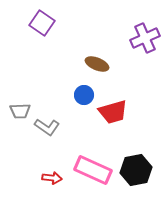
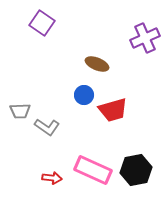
red trapezoid: moved 2 px up
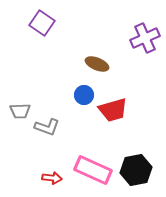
gray L-shape: rotated 15 degrees counterclockwise
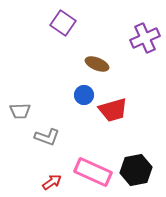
purple square: moved 21 px right
gray L-shape: moved 10 px down
pink rectangle: moved 2 px down
red arrow: moved 4 px down; rotated 42 degrees counterclockwise
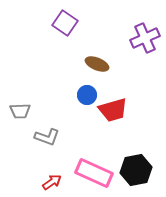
purple square: moved 2 px right
blue circle: moved 3 px right
pink rectangle: moved 1 px right, 1 px down
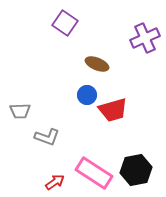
pink rectangle: rotated 9 degrees clockwise
red arrow: moved 3 px right
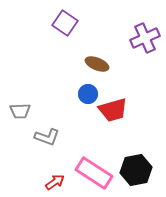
blue circle: moved 1 px right, 1 px up
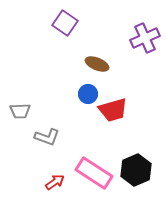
black hexagon: rotated 12 degrees counterclockwise
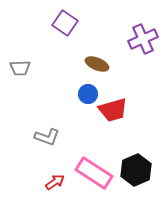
purple cross: moved 2 px left, 1 px down
gray trapezoid: moved 43 px up
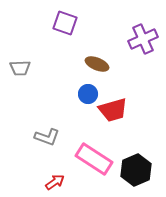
purple square: rotated 15 degrees counterclockwise
pink rectangle: moved 14 px up
